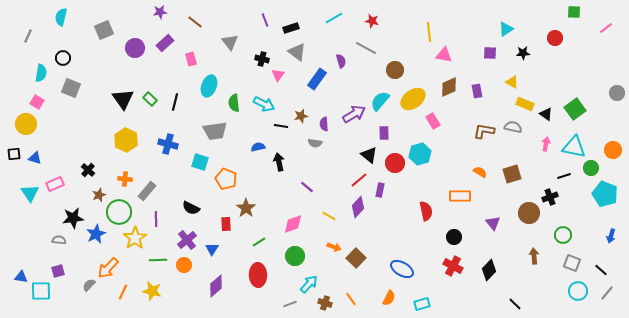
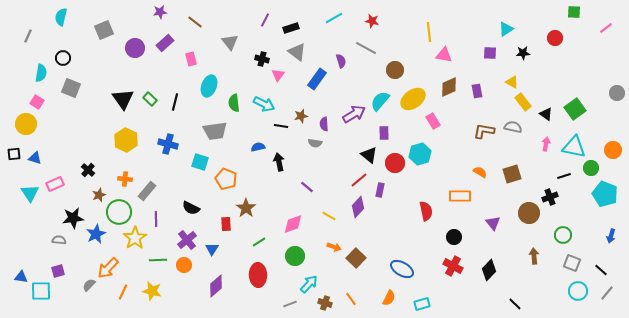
purple line at (265, 20): rotated 48 degrees clockwise
yellow rectangle at (525, 104): moved 2 px left, 2 px up; rotated 30 degrees clockwise
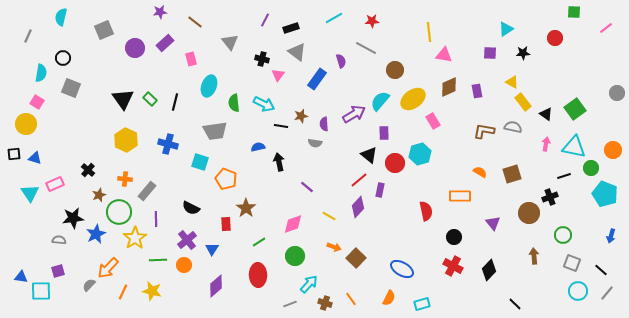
red star at (372, 21): rotated 16 degrees counterclockwise
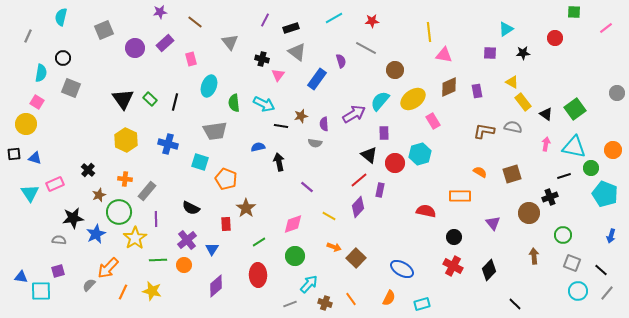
red semicircle at (426, 211): rotated 66 degrees counterclockwise
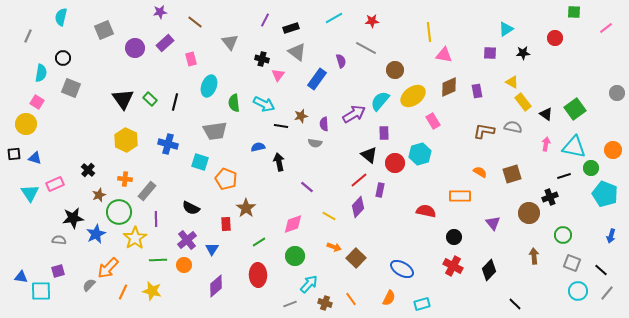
yellow ellipse at (413, 99): moved 3 px up
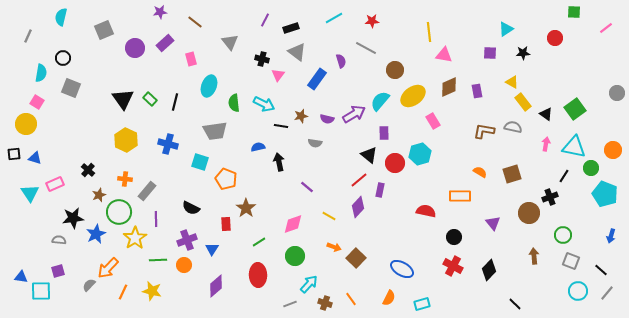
purple semicircle at (324, 124): moved 3 px right, 5 px up; rotated 72 degrees counterclockwise
black line at (564, 176): rotated 40 degrees counterclockwise
purple cross at (187, 240): rotated 18 degrees clockwise
gray square at (572, 263): moved 1 px left, 2 px up
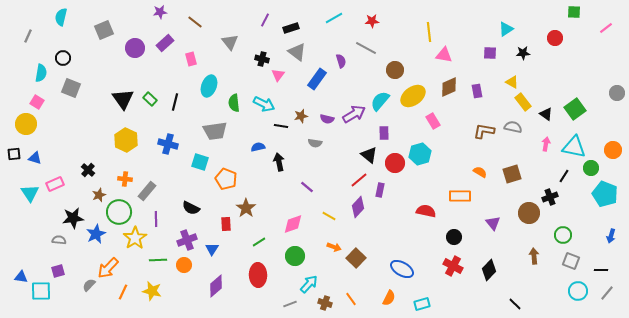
black line at (601, 270): rotated 40 degrees counterclockwise
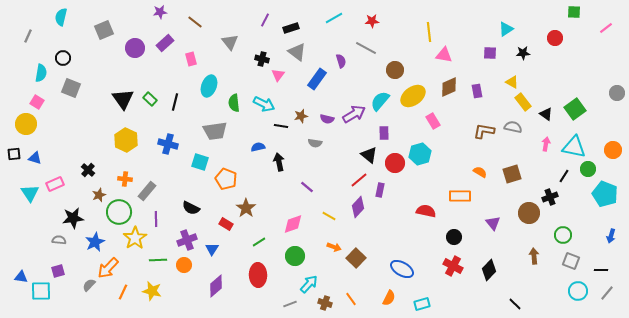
green circle at (591, 168): moved 3 px left, 1 px down
red rectangle at (226, 224): rotated 56 degrees counterclockwise
blue star at (96, 234): moved 1 px left, 8 px down
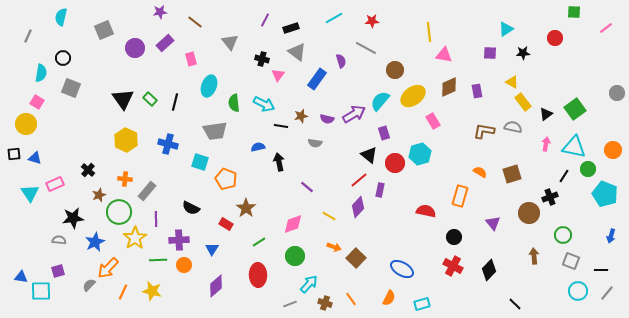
black triangle at (546, 114): rotated 48 degrees clockwise
purple rectangle at (384, 133): rotated 16 degrees counterclockwise
orange rectangle at (460, 196): rotated 75 degrees counterclockwise
purple cross at (187, 240): moved 8 px left; rotated 18 degrees clockwise
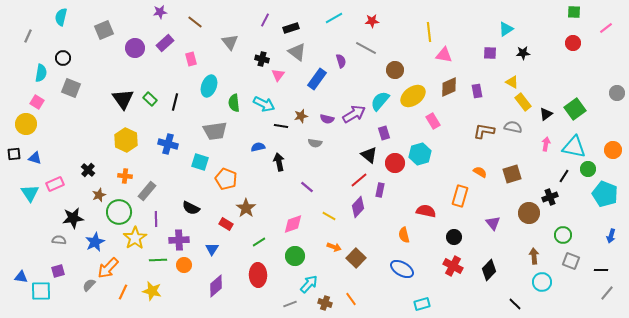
red circle at (555, 38): moved 18 px right, 5 px down
orange cross at (125, 179): moved 3 px up
cyan circle at (578, 291): moved 36 px left, 9 px up
orange semicircle at (389, 298): moved 15 px right, 63 px up; rotated 140 degrees clockwise
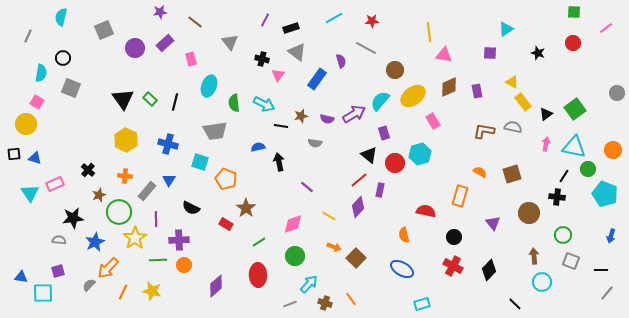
black star at (523, 53): moved 15 px right; rotated 24 degrees clockwise
black cross at (550, 197): moved 7 px right; rotated 28 degrees clockwise
blue triangle at (212, 249): moved 43 px left, 69 px up
cyan square at (41, 291): moved 2 px right, 2 px down
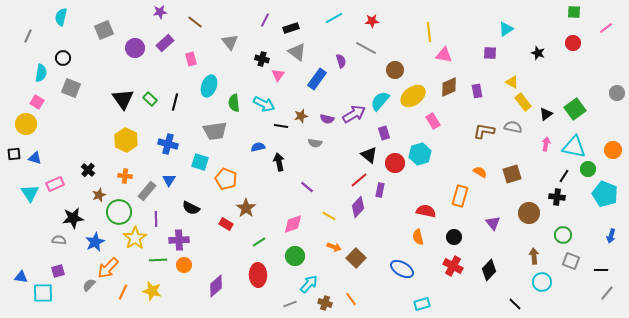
orange semicircle at (404, 235): moved 14 px right, 2 px down
